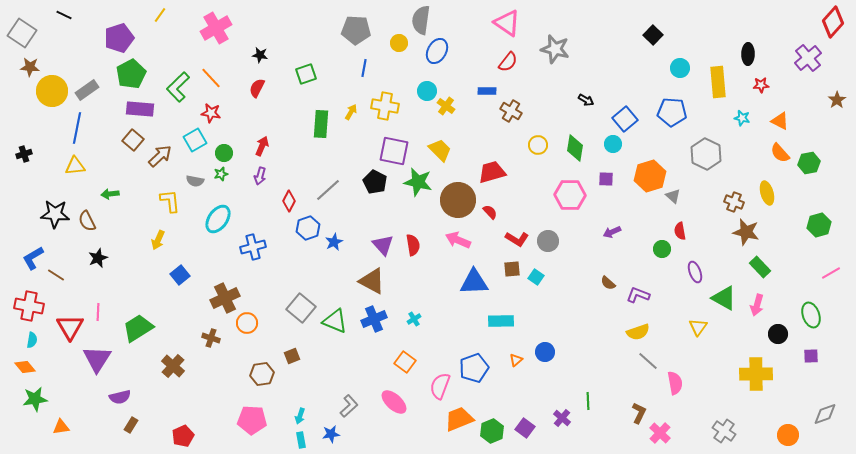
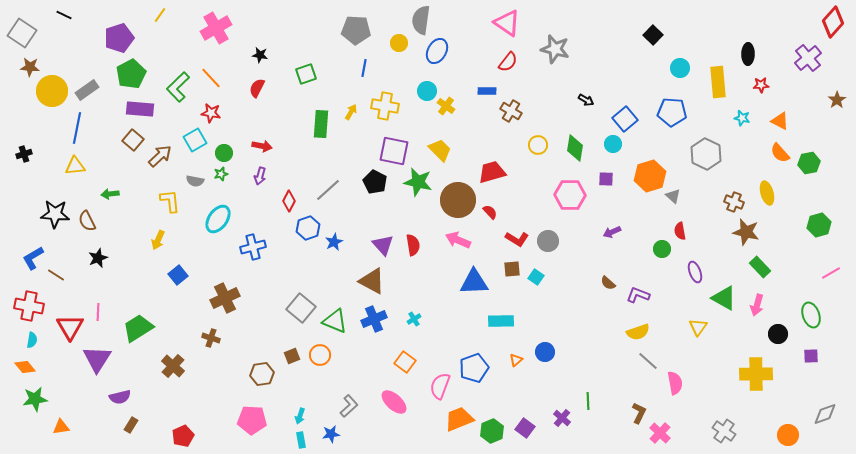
red arrow at (262, 146): rotated 78 degrees clockwise
blue square at (180, 275): moved 2 px left
orange circle at (247, 323): moved 73 px right, 32 px down
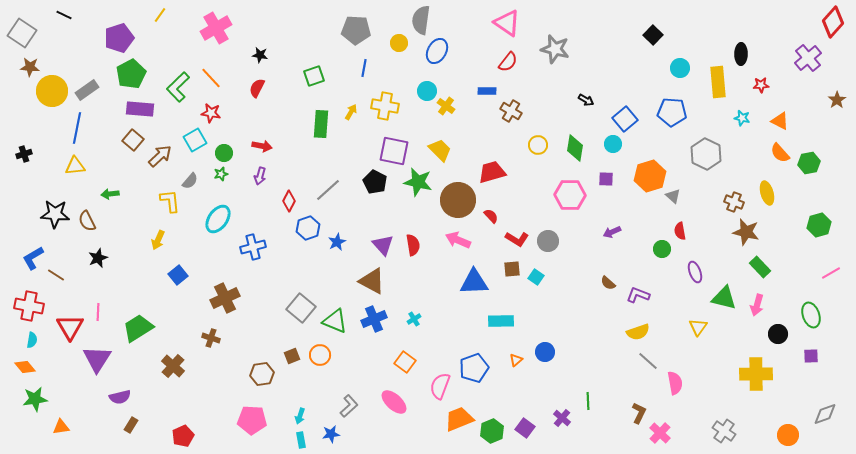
black ellipse at (748, 54): moved 7 px left
green square at (306, 74): moved 8 px right, 2 px down
gray semicircle at (195, 181): moved 5 px left; rotated 60 degrees counterclockwise
red semicircle at (490, 212): moved 1 px right, 4 px down
blue star at (334, 242): moved 3 px right
green triangle at (724, 298): rotated 16 degrees counterclockwise
